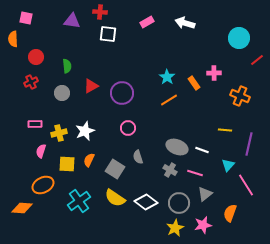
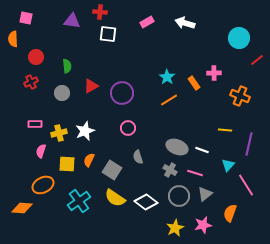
gray square at (115, 169): moved 3 px left, 1 px down
gray circle at (179, 203): moved 7 px up
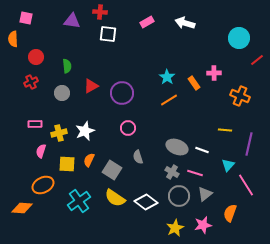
gray cross at (170, 170): moved 2 px right, 2 px down
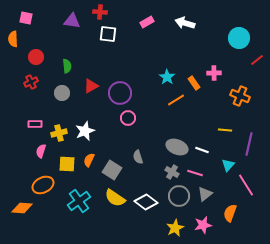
purple circle at (122, 93): moved 2 px left
orange line at (169, 100): moved 7 px right
pink circle at (128, 128): moved 10 px up
